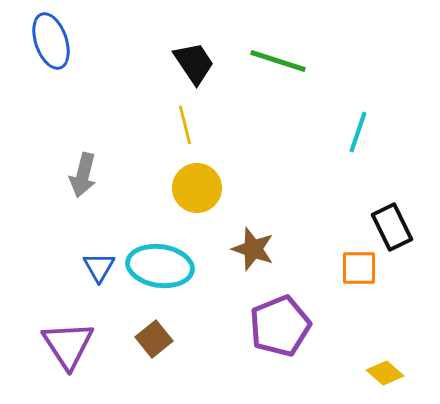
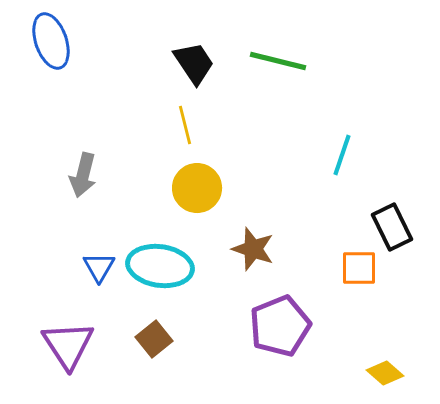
green line: rotated 4 degrees counterclockwise
cyan line: moved 16 px left, 23 px down
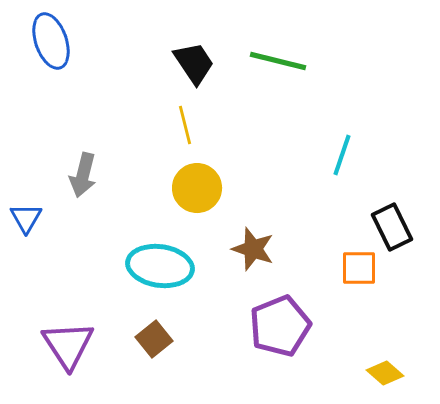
blue triangle: moved 73 px left, 49 px up
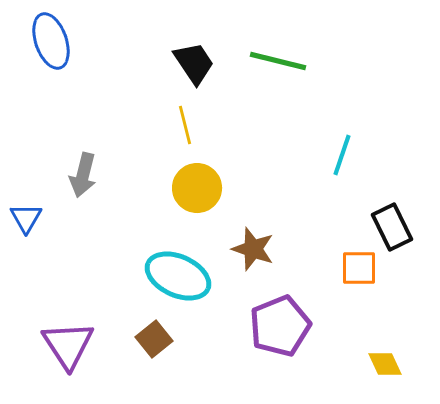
cyan ellipse: moved 18 px right, 10 px down; rotated 16 degrees clockwise
yellow diamond: moved 9 px up; rotated 24 degrees clockwise
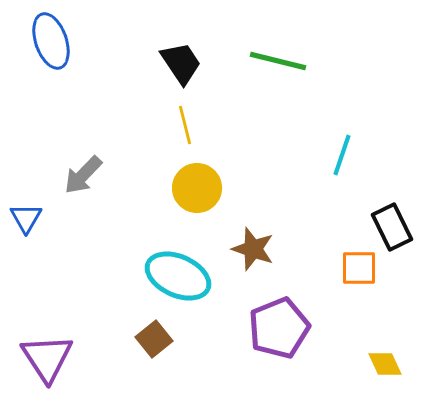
black trapezoid: moved 13 px left
gray arrow: rotated 30 degrees clockwise
purple pentagon: moved 1 px left, 2 px down
purple triangle: moved 21 px left, 13 px down
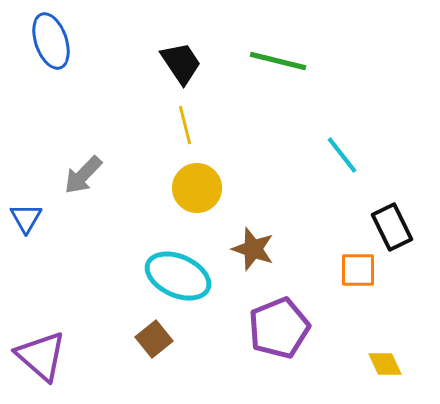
cyan line: rotated 57 degrees counterclockwise
orange square: moved 1 px left, 2 px down
purple triangle: moved 6 px left, 2 px up; rotated 16 degrees counterclockwise
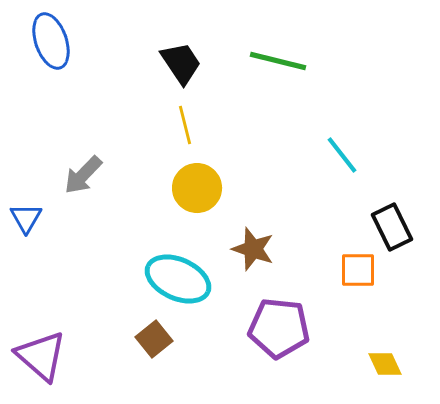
cyan ellipse: moved 3 px down
purple pentagon: rotated 28 degrees clockwise
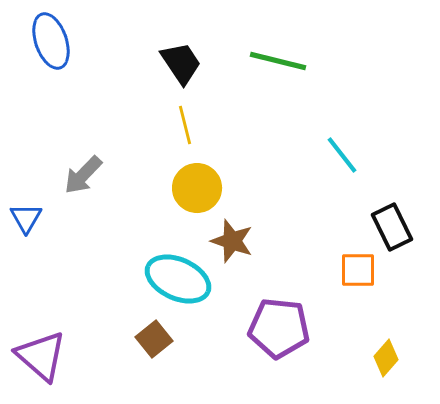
brown star: moved 21 px left, 8 px up
yellow diamond: moved 1 px right, 6 px up; rotated 66 degrees clockwise
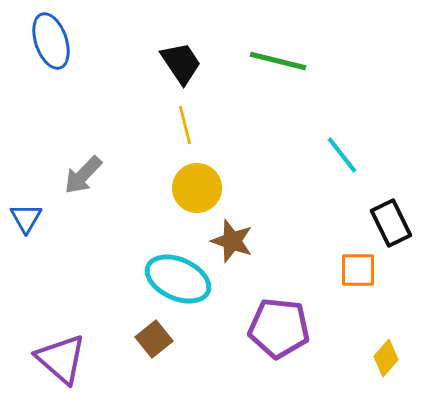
black rectangle: moved 1 px left, 4 px up
purple triangle: moved 20 px right, 3 px down
